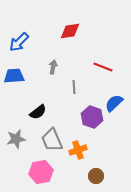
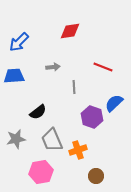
gray arrow: rotated 72 degrees clockwise
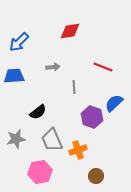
pink hexagon: moved 1 px left
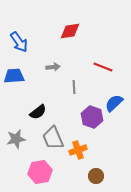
blue arrow: rotated 80 degrees counterclockwise
gray trapezoid: moved 1 px right, 2 px up
